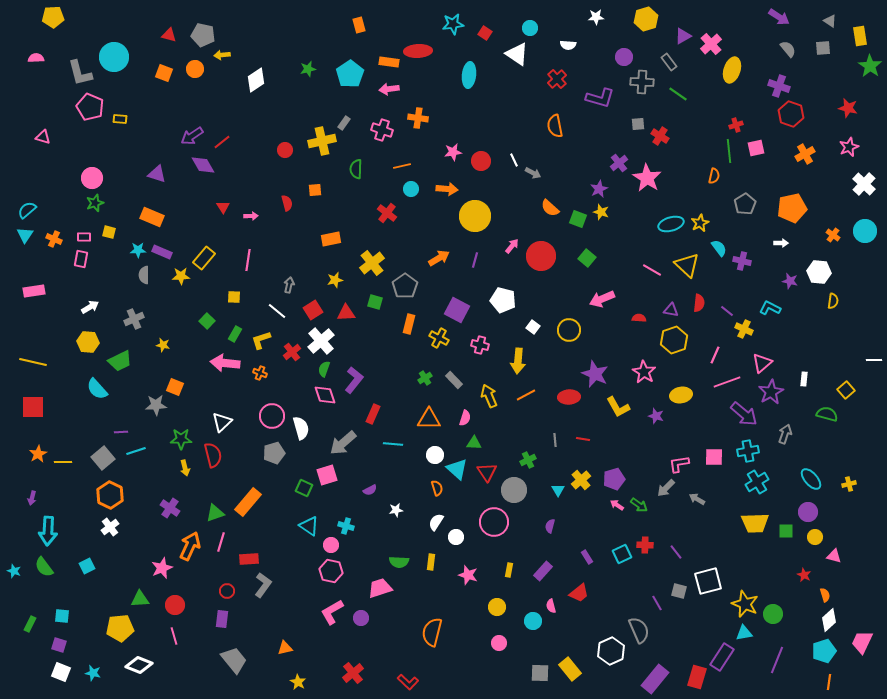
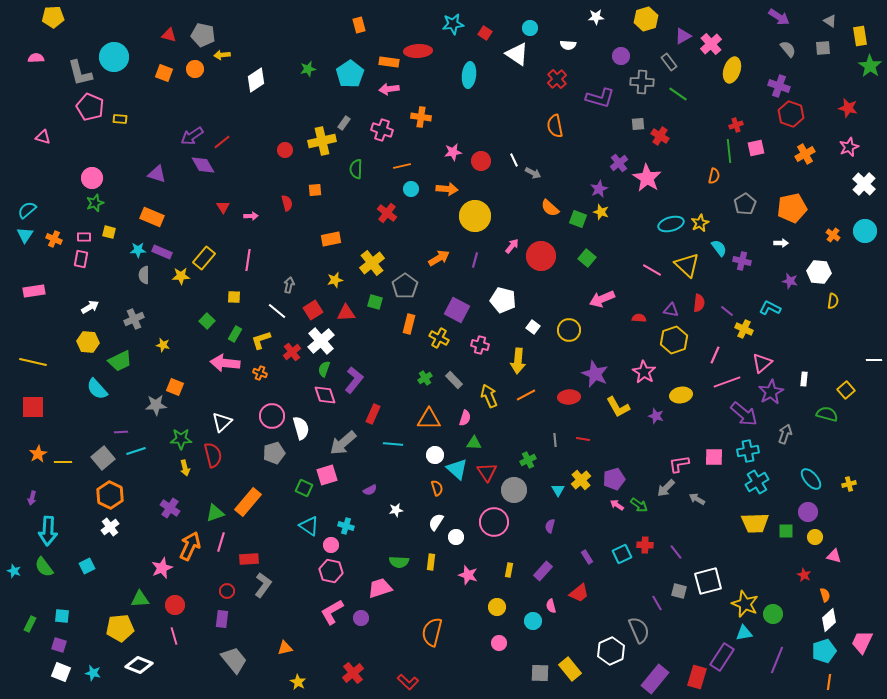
purple circle at (624, 57): moved 3 px left, 1 px up
orange cross at (418, 118): moved 3 px right, 1 px up
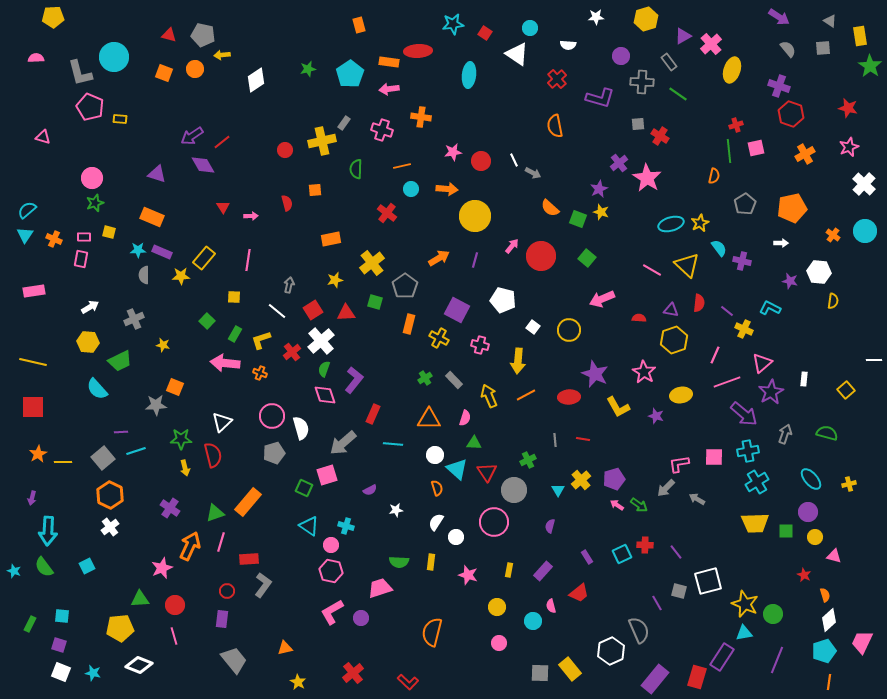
green semicircle at (827, 414): moved 19 px down
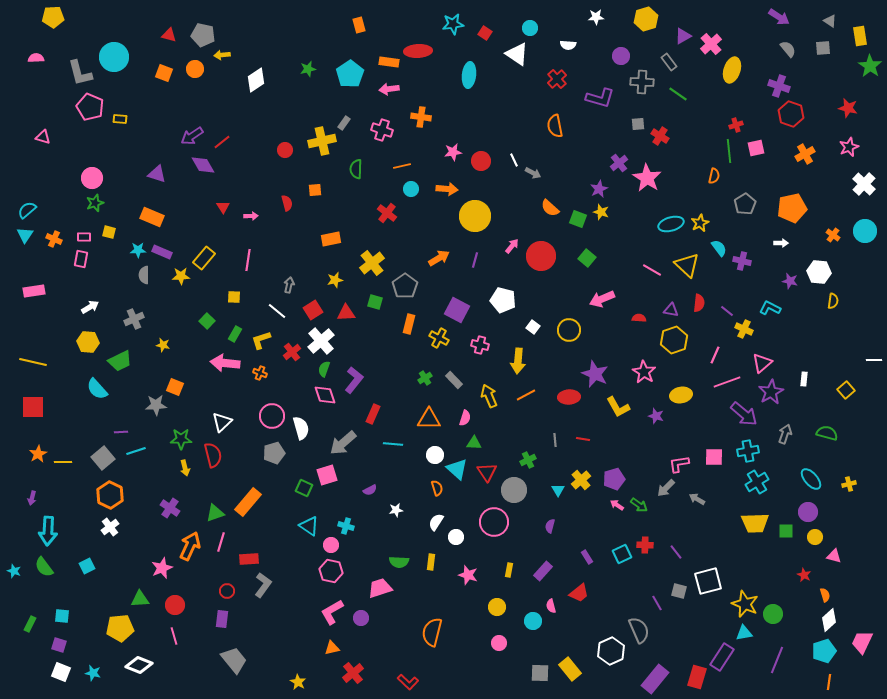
orange triangle at (285, 648): moved 47 px right
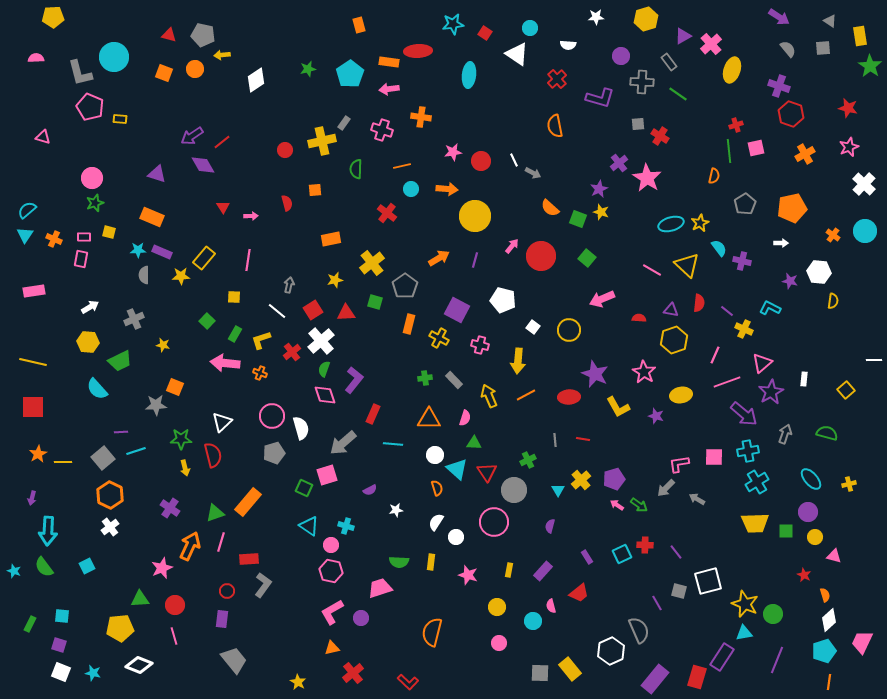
green cross at (425, 378): rotated 24 degrees clockwise
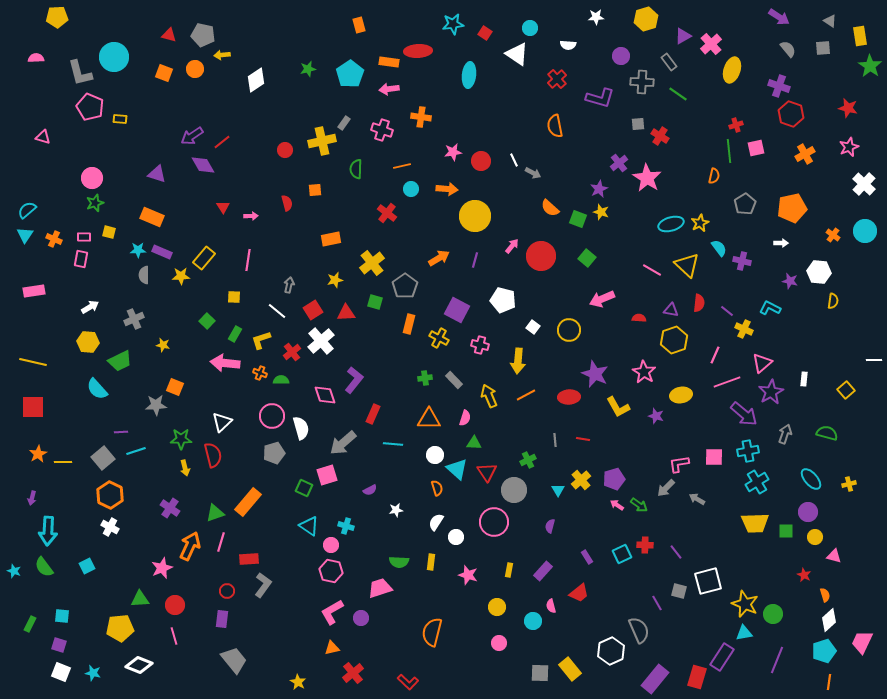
yellow pentagon at (53, 17): moved 4 px right
green semicircle at (324, 369): moved 43 px left, 11 px down; rotated 70 degrees clockwise
white cross at (110, 527): rotated 24 degrees counterclockwise
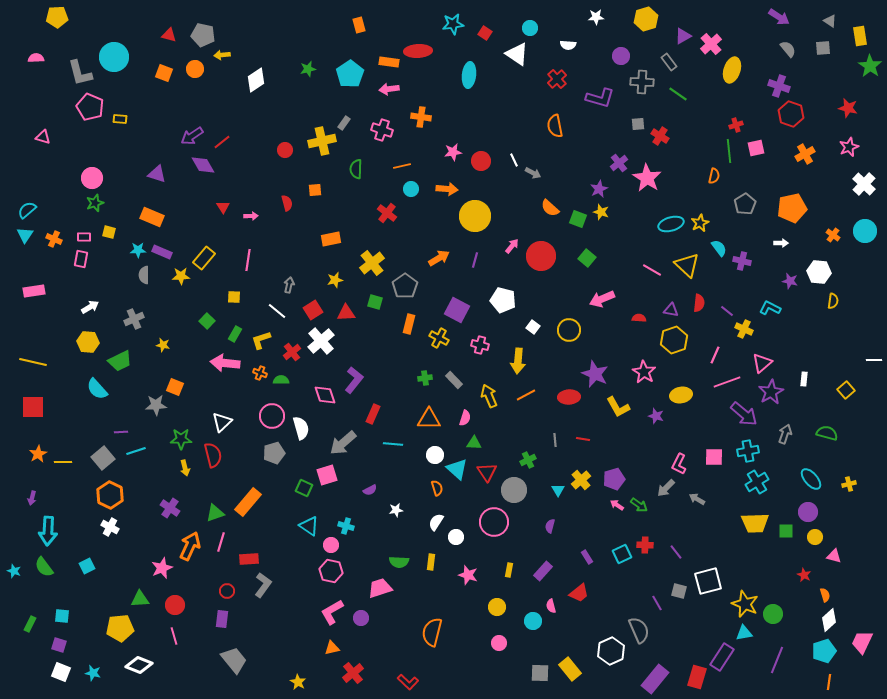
pink L-shape at (679, 464): rotated 55 degrees counterclockwise
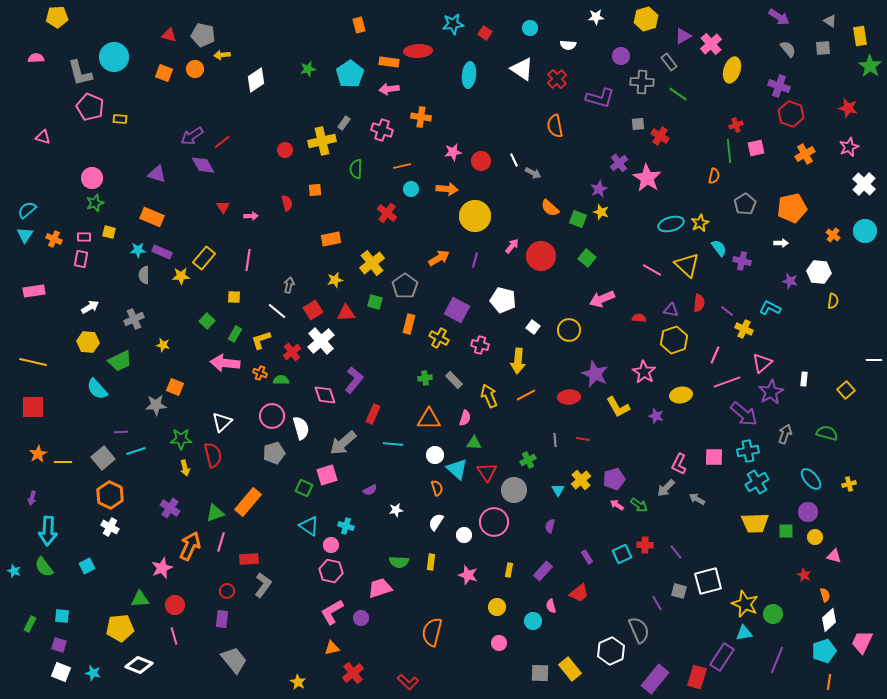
white triangle at (517, 54): moved 5 px right, 15 px down
white circle at (456, 537): moved 8 px right, 2 px up
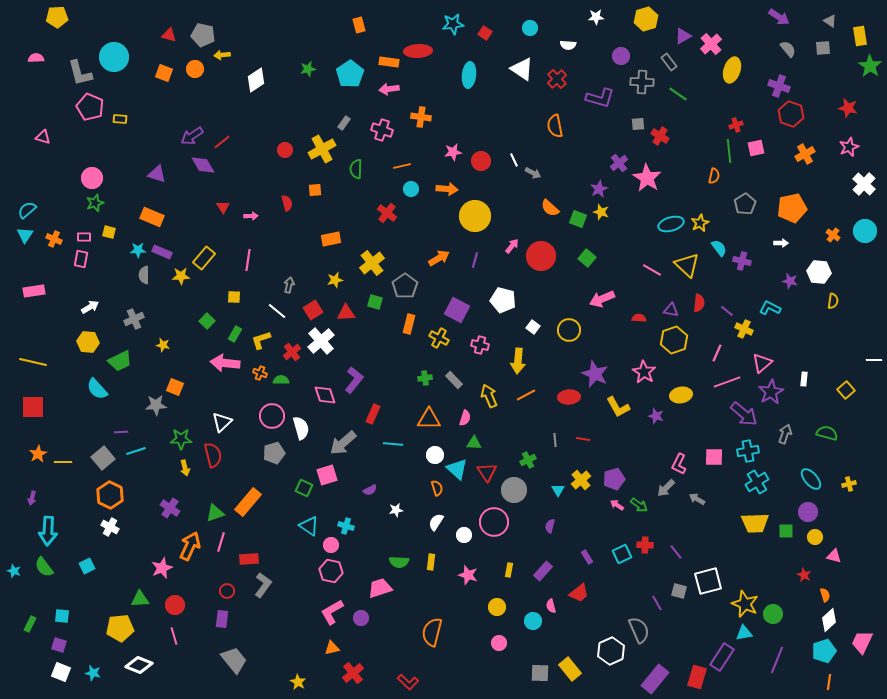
yellow cross at (322, 141): moved 8 px down; rotated 16 degrees counterclockwise
pink line at (715, 355): moved 2 px right, 2 px up
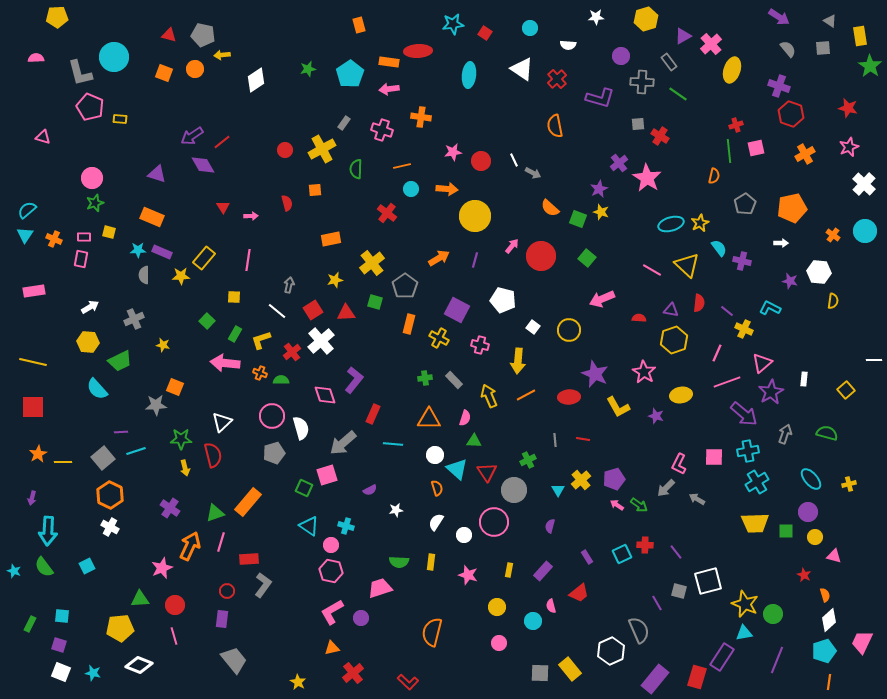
green triangle at (474, 443): moved 2 px up
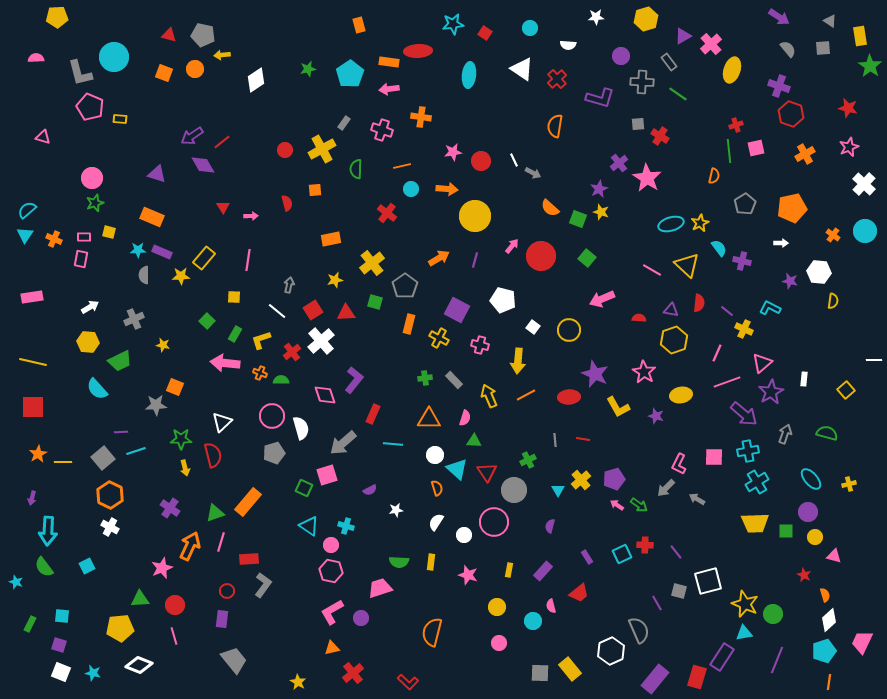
orange semicircle at (555, 126): rotated 20 degrees clockwise
pink rectangle at (34, 291): moved 2 px left, 6 px down
cyan star at (14, 571): moved 2 px right, 11 px down
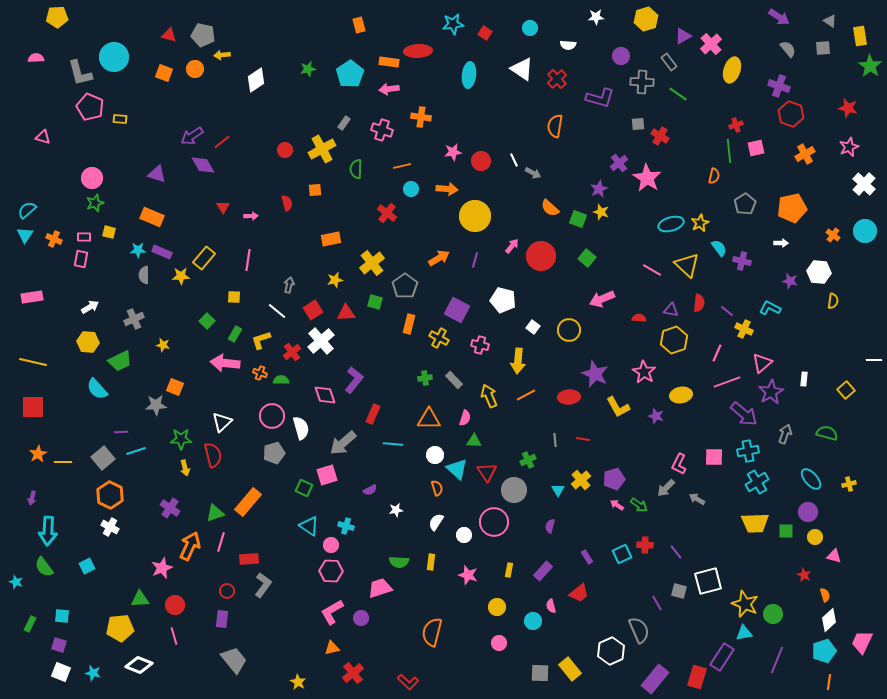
pink hexagon at (331, 571): rotated 10 degrees counterclockwise
